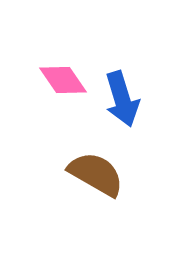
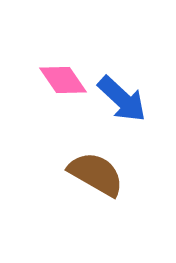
blue arrow: rotated 30 degrees counterclockwise
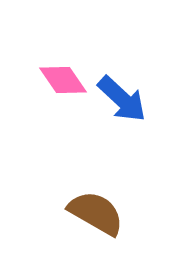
brown semicircle: moved 39 px down
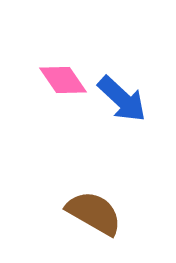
brown semicircle: moved 2 px left
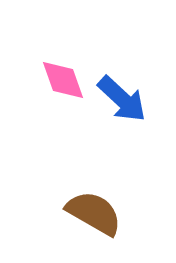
pink diamond: rotated 15 degrees clockwise
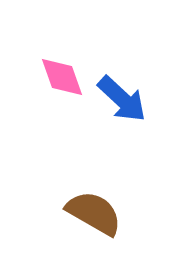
pink diamond: moved 1 px left, 3 px up
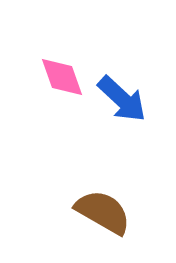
brown semicircle: moved 9 px right, 1 px up
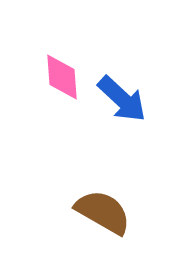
pink diamond: rotated 15 degrees clockwise
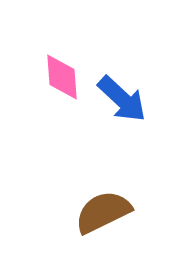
brown semicircle: rotated 56 degrees counterclockwise
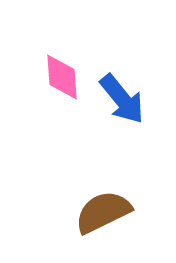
blue arrow: rotated 8 degrees clockwise
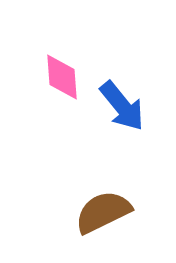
blue arrow: moved 7 px down
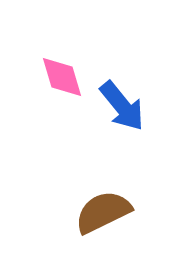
pink diamond: rotated 12 degrees counterclockwise
